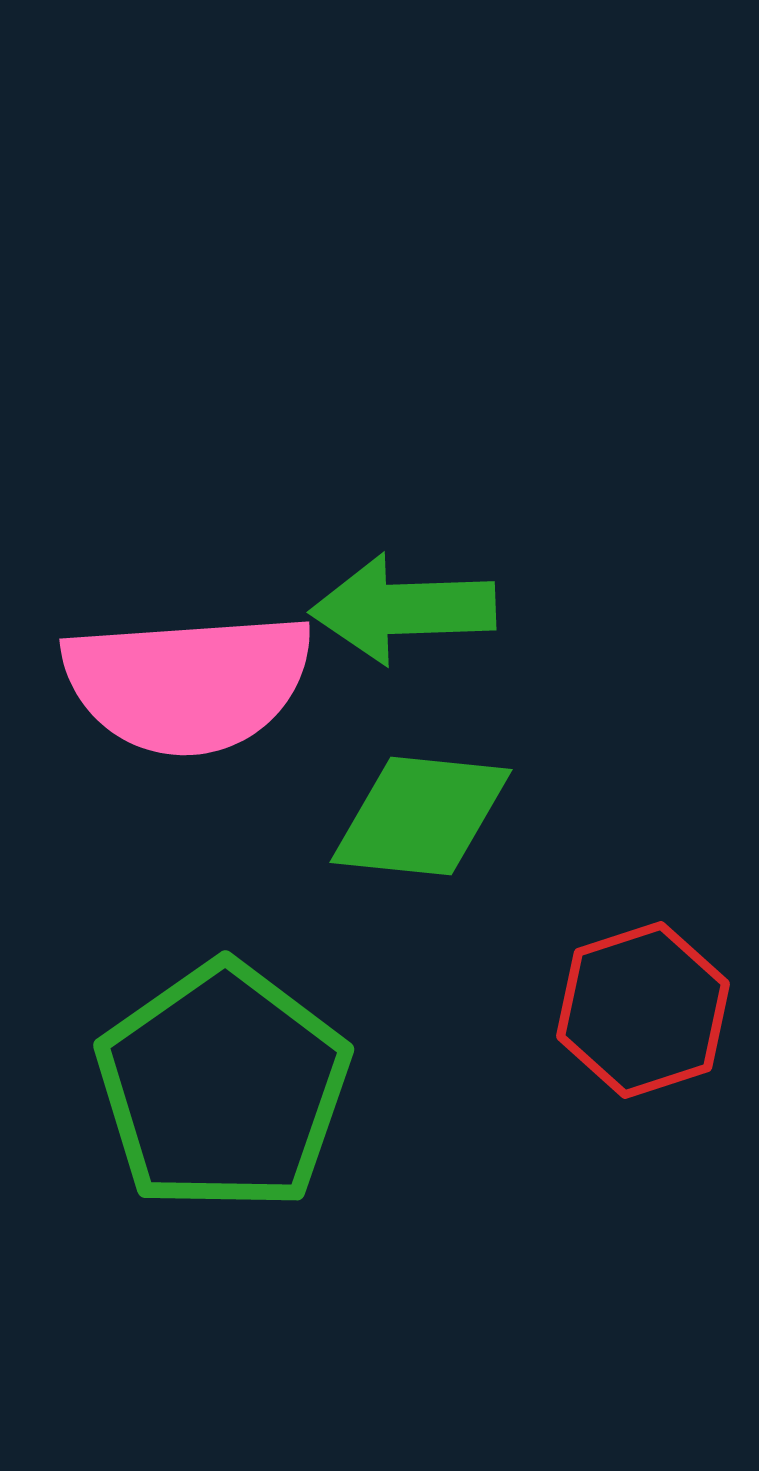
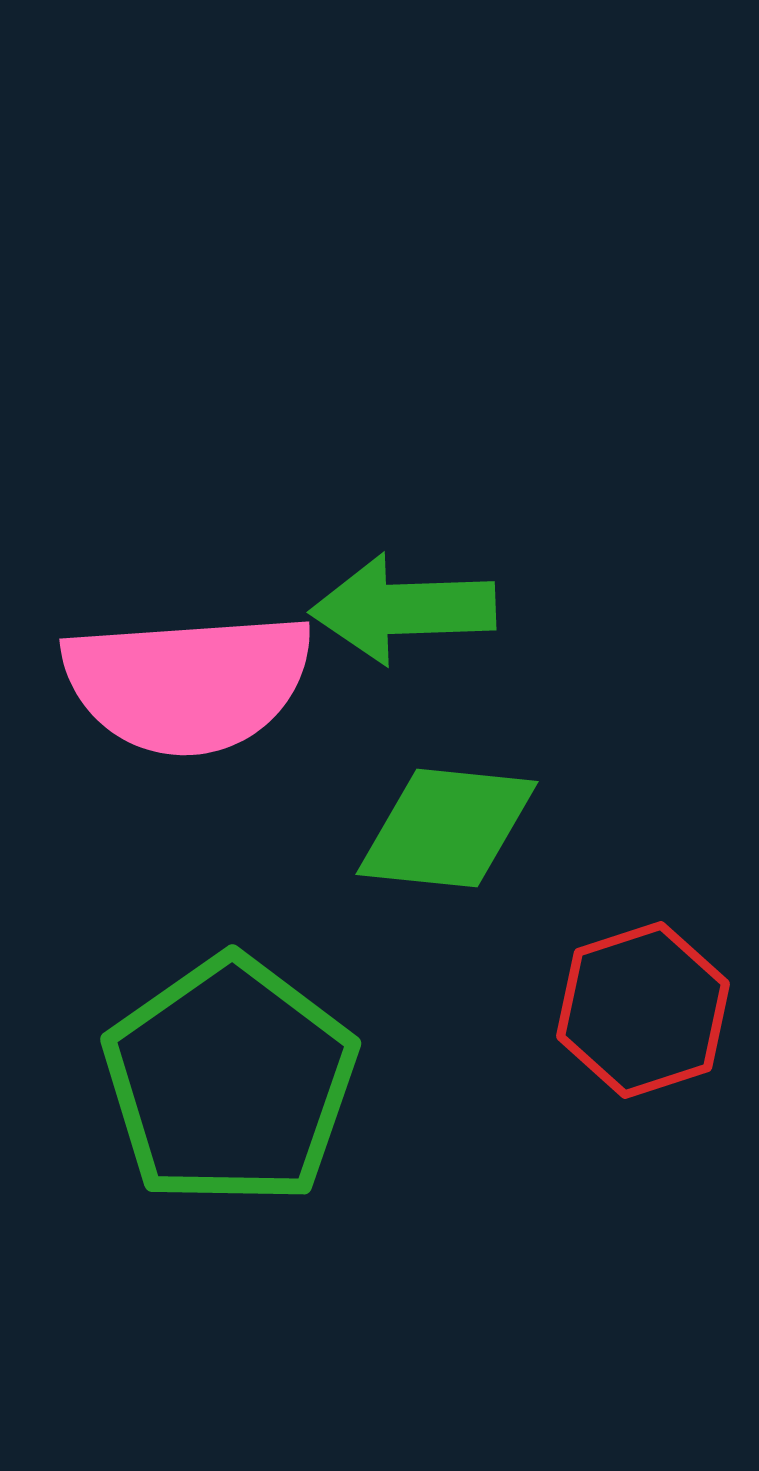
green diamond: moved 26 px right, 12 px down
green pentagon: moved 7 px right, 6 px up
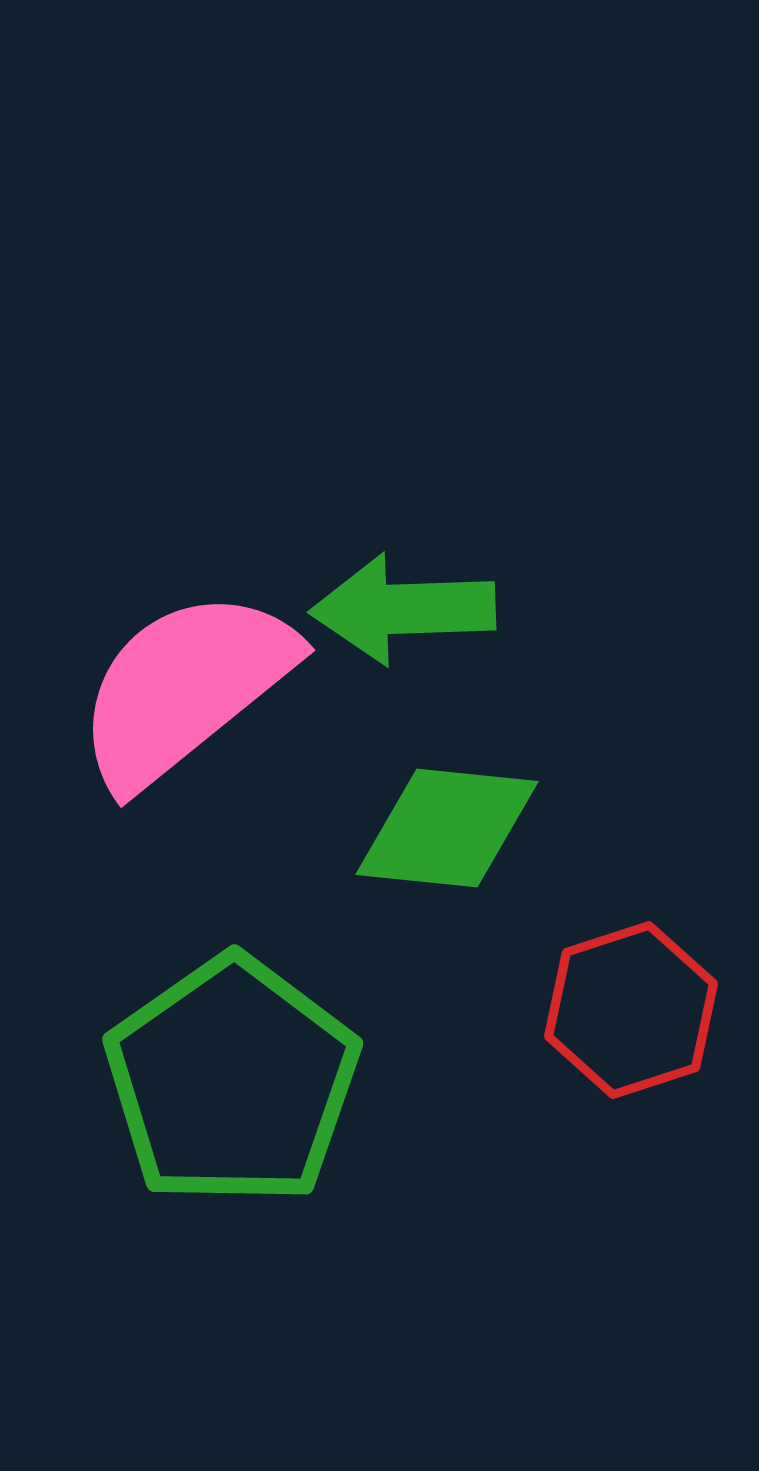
pink semicircle: moved 3 px left, 5 px down; rotated 145 degrees clockwise
red hexagon: moved 12 px left
green pentagon: moved 2 px right
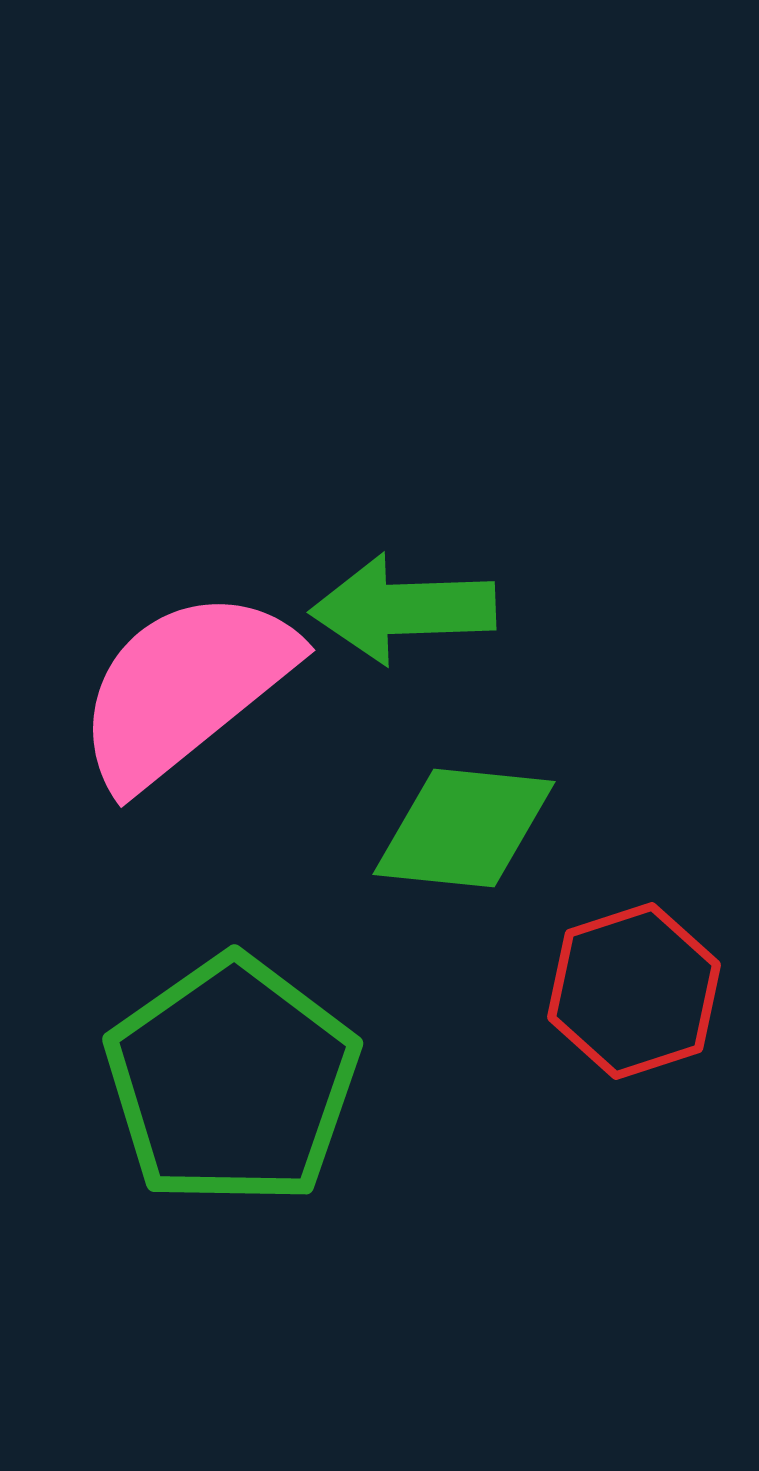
green diamond: moved 17 px right
red hexagon: moved 3 px right, 19 px up
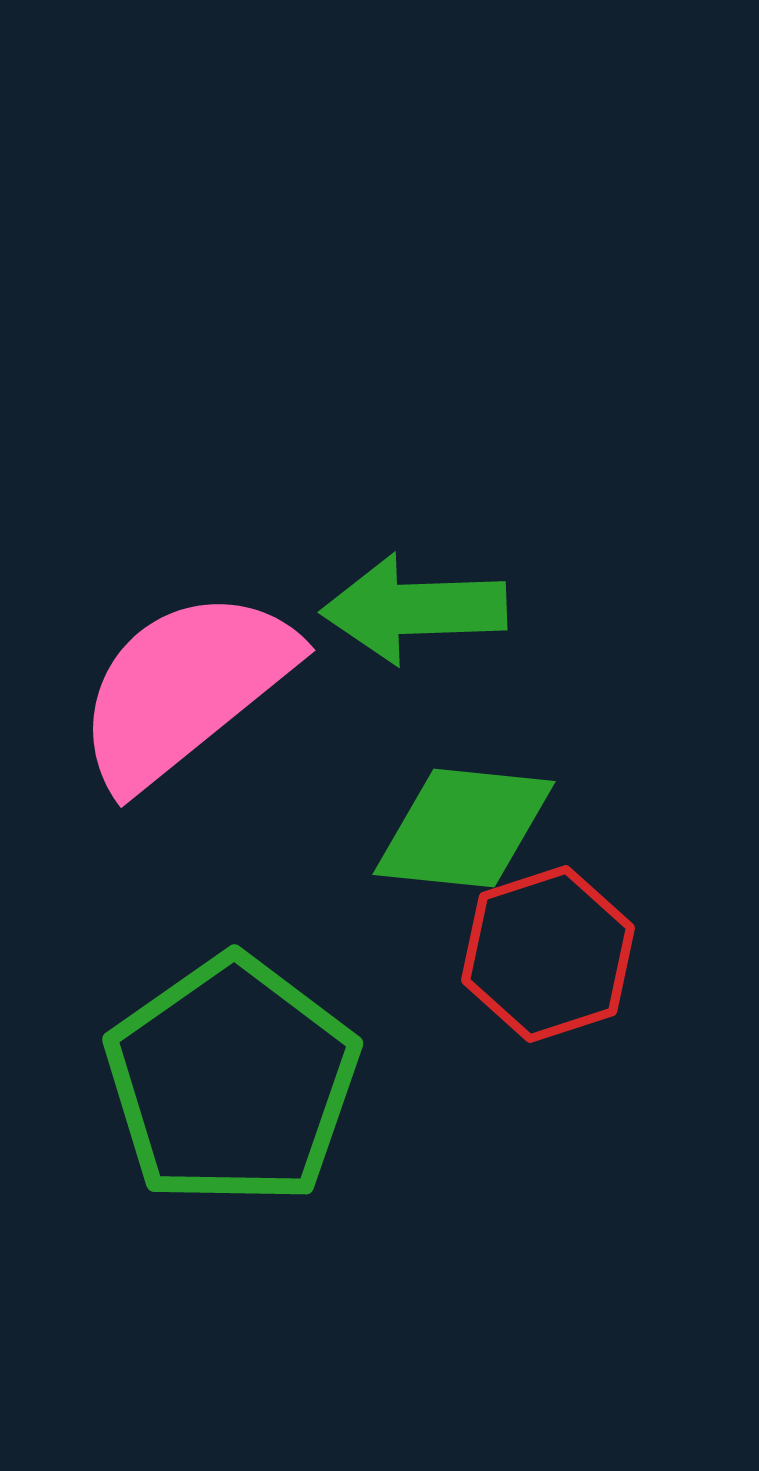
green arrow: moved 11 px right
red hexagon: moved 86 px left, 37 px up
